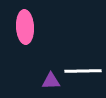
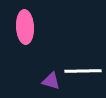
purple triangle: rotated 18 degrees clockwise
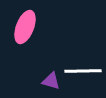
pink ellipse: rotated 24 degrees clockwise
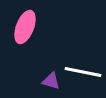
white line: moved 1 px down; rotated 12 degrees clockwise
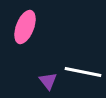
purple triangle: moved 3 px left; rotated 36 degrees clockwise
